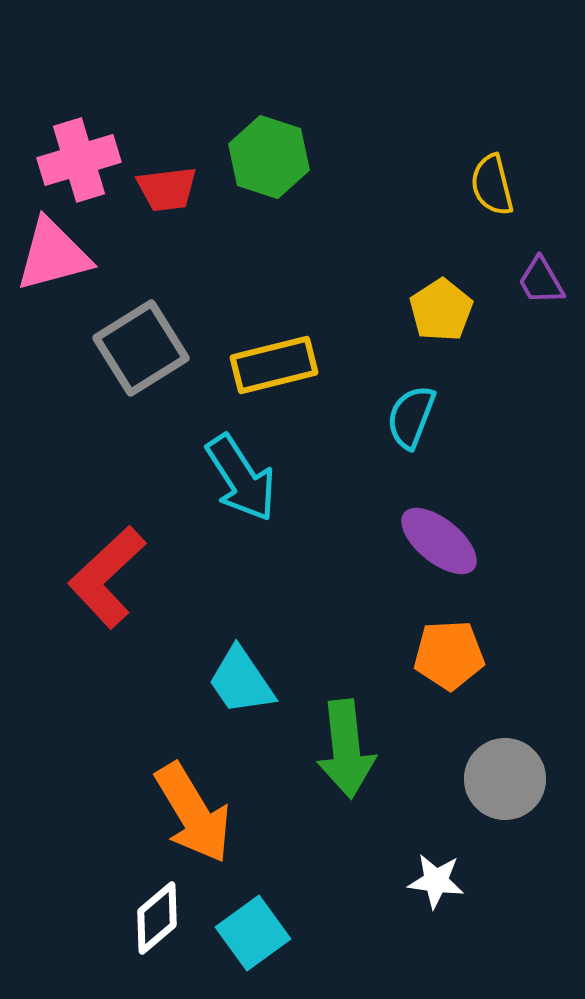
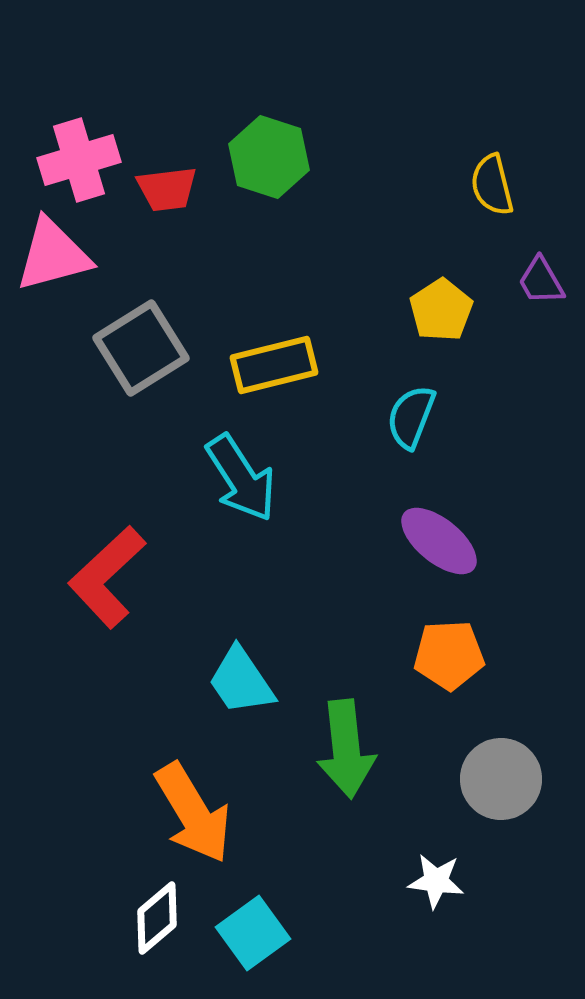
gray circle: moved 4 px left
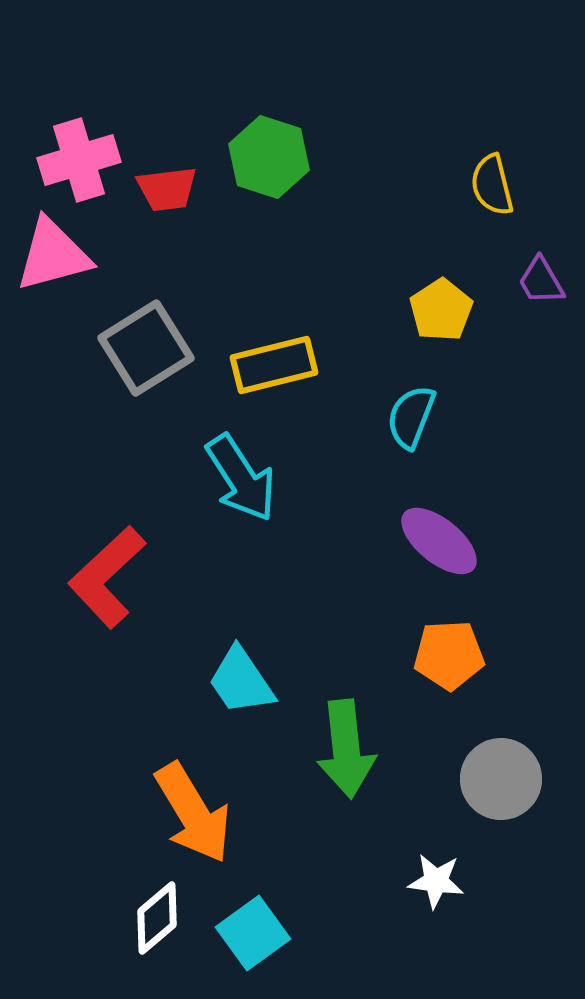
gray square: moved 5 px right
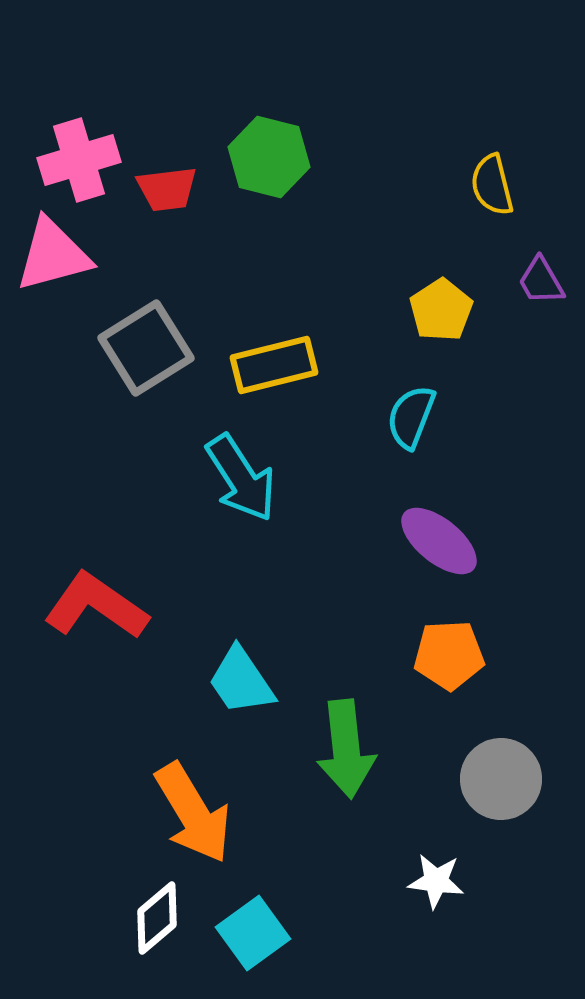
green hexagon: rotated 4 degrees counterclockwise
red L-shape: moved 11 px left, 29 px down; rotated 78 degrees clockwise
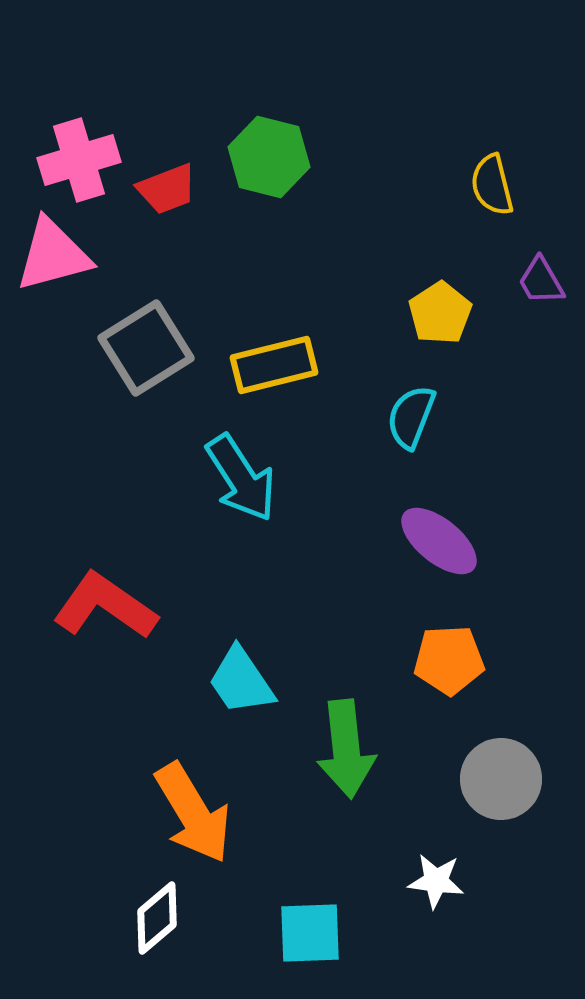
red trapezoid: rotated 14 degrees counterclockwise
yellow pentagon: moved 1 px left, 3 px down
red L-shape: moved 9 px right
orange pentagon: moved 5 px down
cyan square: moved 57 px right; rotated 34 degrees clockwise
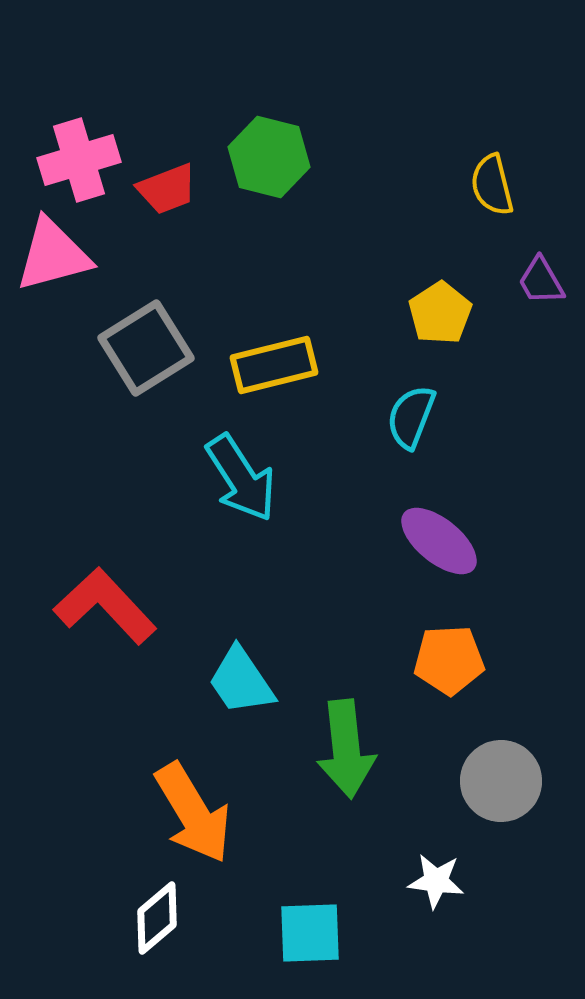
red L-shape: rotated 12 degrees clockwise
gray circle: moved 2 px down
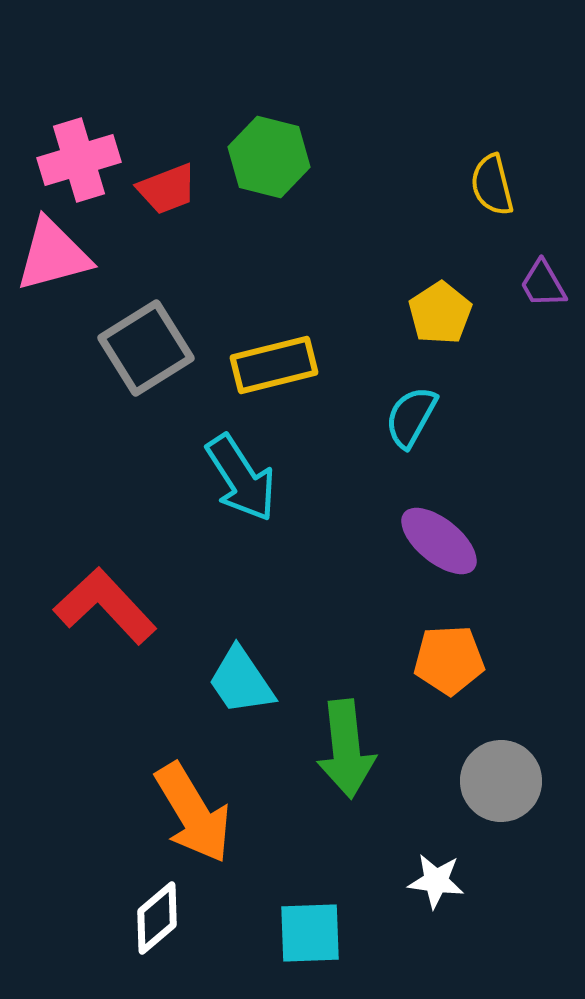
purple trapezoid: moved 2 px right, 3 px down
cyan semicircle: rotated 8 degrees clockwise
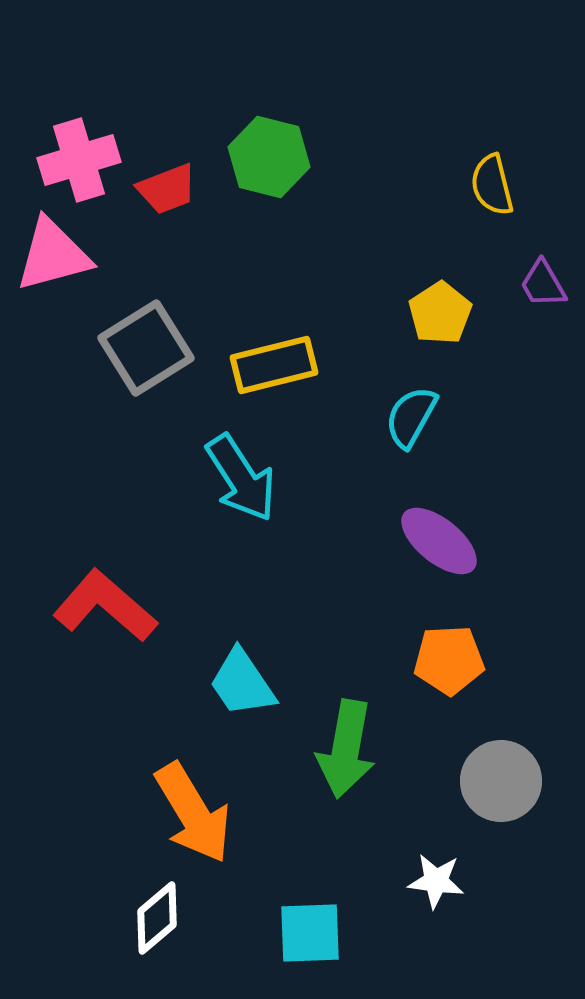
red L-shape: rotated 6 degrees counterclockwise
cyan trapezoid: moved 1 px right, 2 px down
green arrow: rotated 16 degrees clockwise
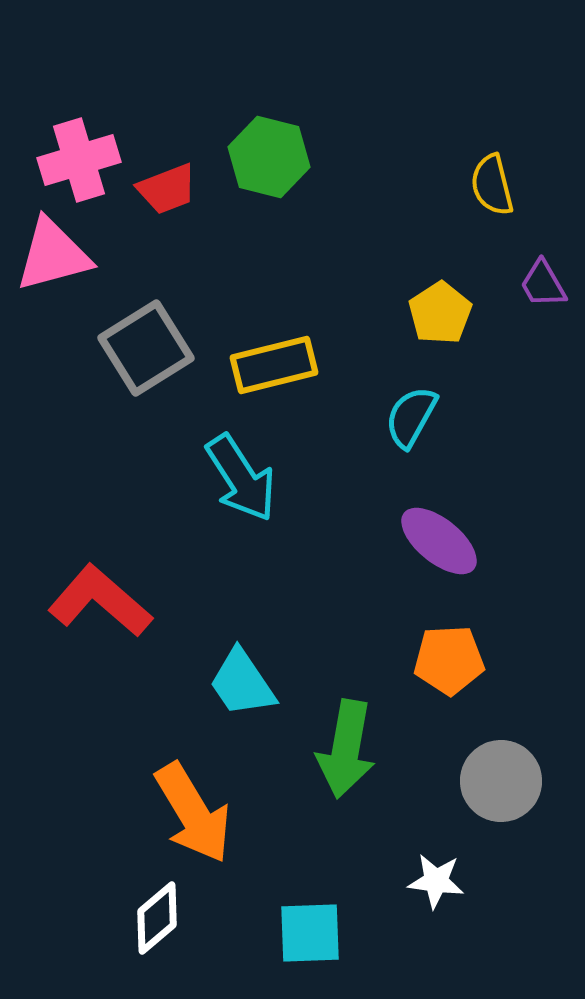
red L-shape: moved 5 px left, 5 px up
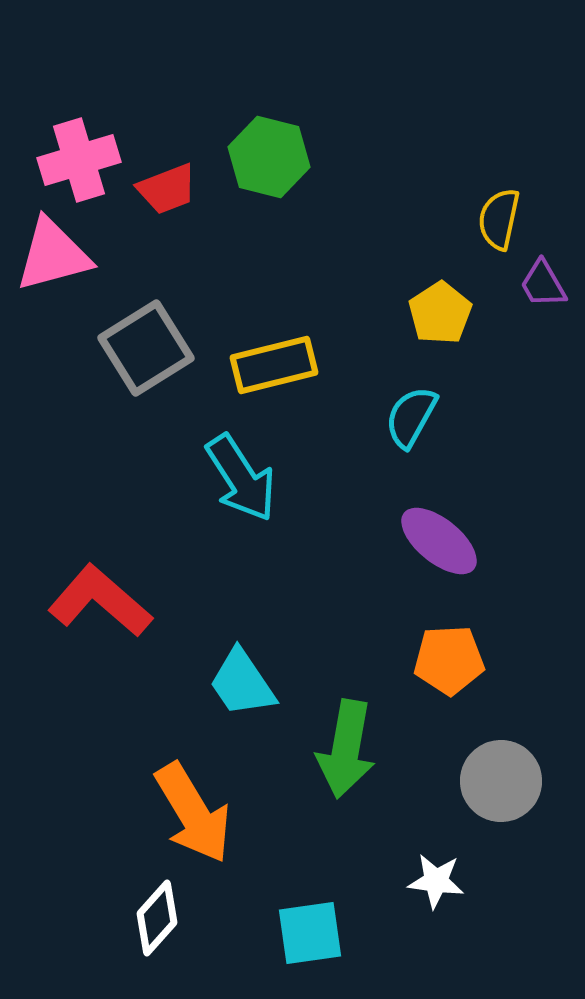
yellow semicircle: moved 7 px right, 34 px down; rotated 26 degrees clockwise
white diamond: rotated 8 degrees counterclockwise
cyan square: rotated 6 degrees counterclockwise
